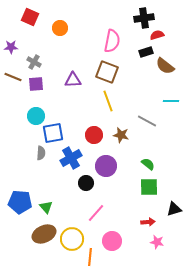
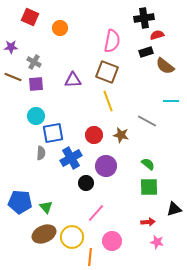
yellow circle: moved 2 px up
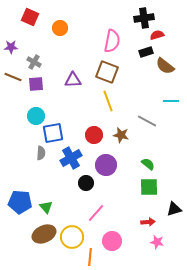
purple circle: moved 1 px up
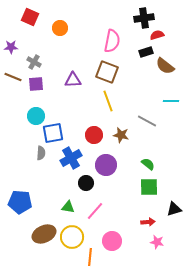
green triangle: moved 22 px right; rotated 40 degrees counterclockwise
pink line: moved 1 px left, 2 px up
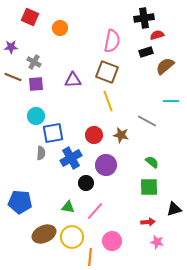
brown semicircle: rotated 102 degrees clockwise
green semicircle: moved 4 px right, 2 px up
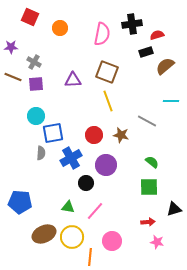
black cross: moved 12 px left, 6 px down
pink semicircle: moved 10 px left, 7 px up
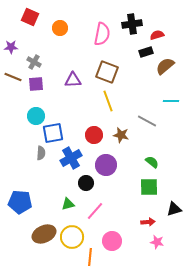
green triangle: moved 3 px up; rotated 24 degrees counterclockwise
